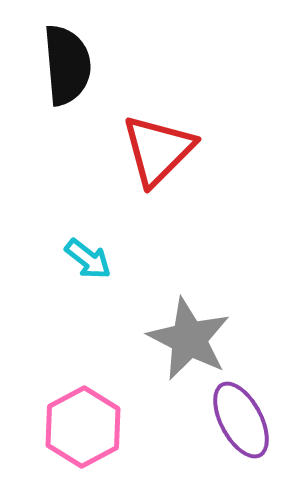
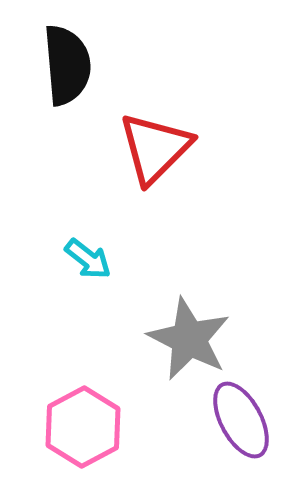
red triangle: moved 3 px left, 2 px up
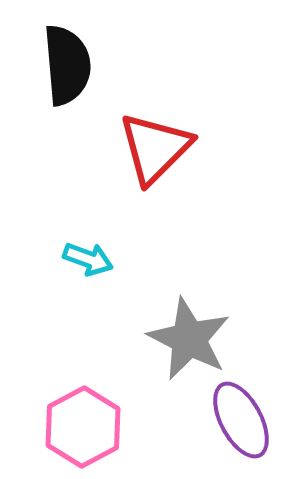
cyan arrow: rotated 18 degrees counterclockwise
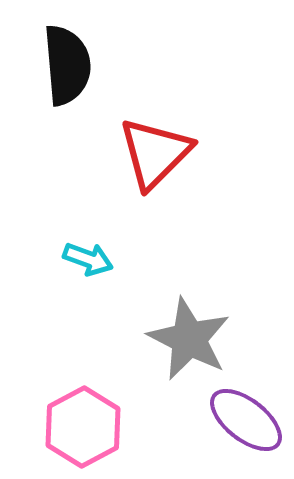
red triangle: moved 5 px down
purple ellipse: moved 5 px right; rotated 24 degrees counterclockwise
